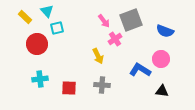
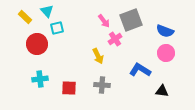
pink circle: moved 5 px right, 6 px up
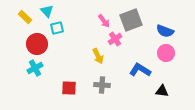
cyan cross: moved 5 px left, 11 px up; rotated 21 degrees counterclockwise
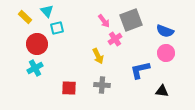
blue L-shape: rotated 45 degrees counterclockwise
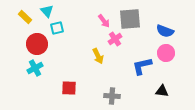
gray square: moved 1 px left, 1 px up; rotated 15 degrees clockwise
blue L-shape: moved 2 px right, 4 px up
gray cross: moved 10 px right, 11 px down
